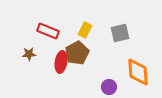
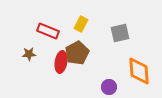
yellow rectangle: moved 4 px left, 6 px up
orange diamond: moved 1 px right, 1 px up
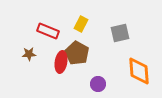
brown pentagon: rotated 15 degrees counterclockwise
purple circle: moved 11 px left, 3 px up
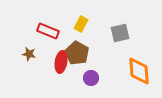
brown star: rotated 16 degrees clockwise
purple circle: moved 7 px left, 6 px up
